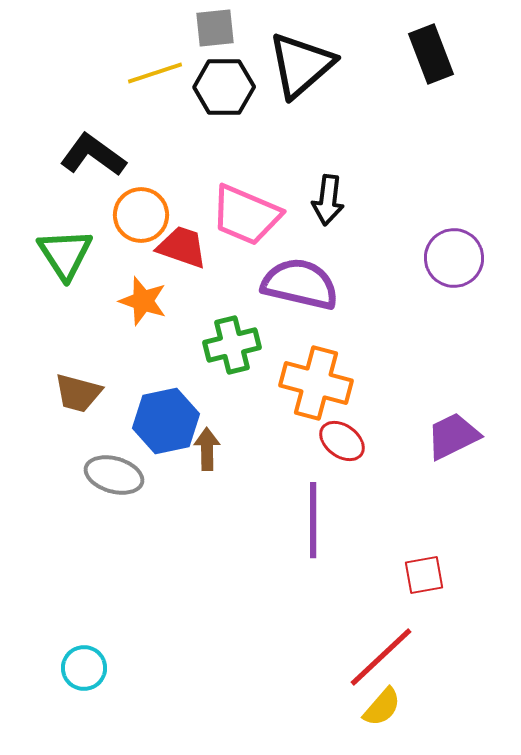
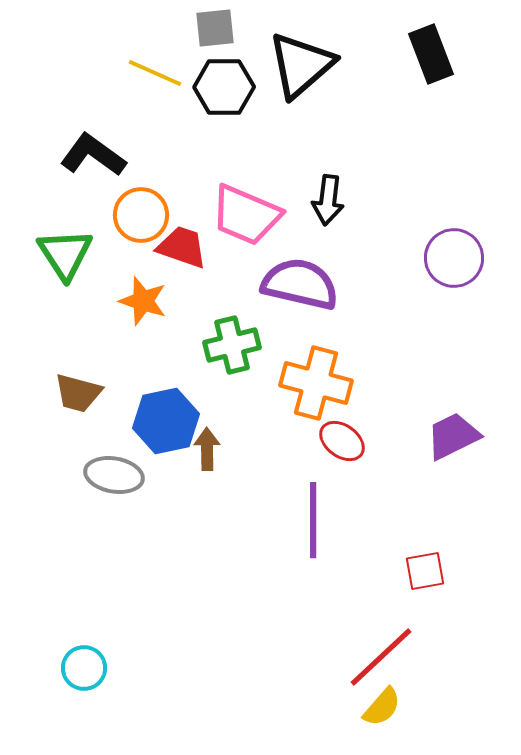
yellow line: rotated 42 degrees clockwise
gray ellipse: rotated 6 degrees counterclockwise
red square: moved 1 px right, 4 px up
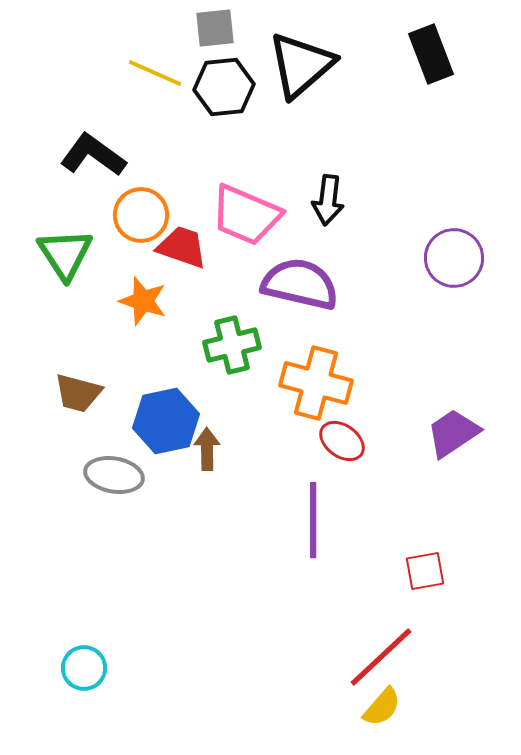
black hexagon: rotated 6 degrees counterclockwise
purple trapezoid: moved 3 px up; rotated 8 degrees counterclockwise
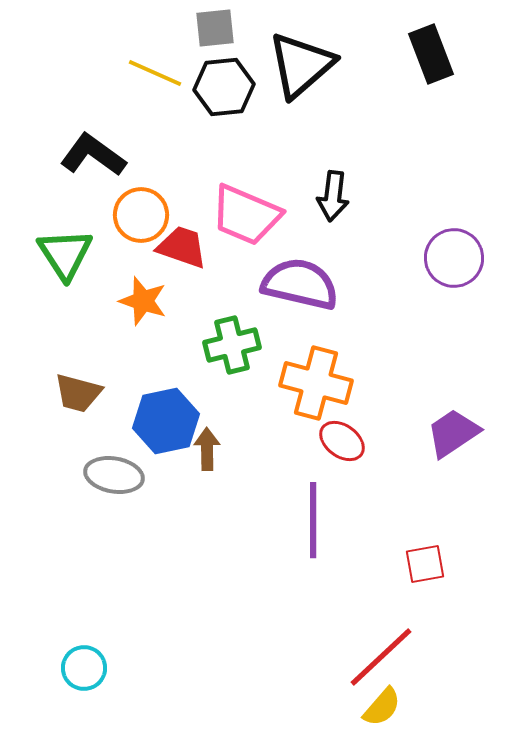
black arrow: moved 5 px right, 4 px up
red square: moved 7 px up
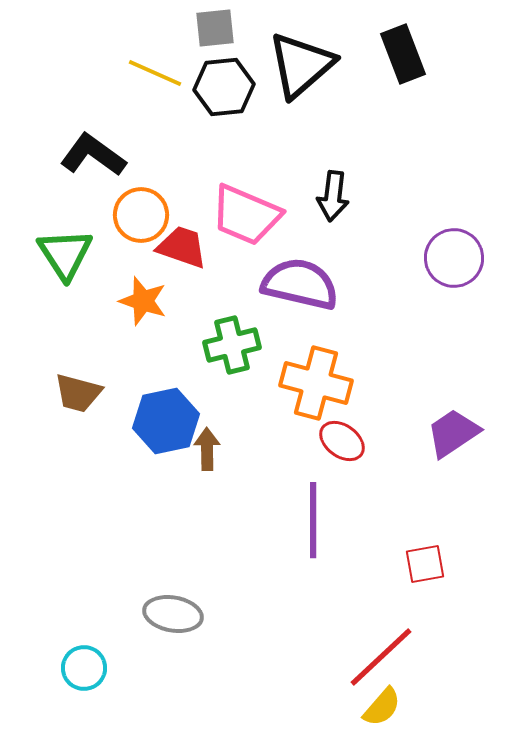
black rectangle: moved 28 px left
gray ellipse: moved 59 px right, 139 px down
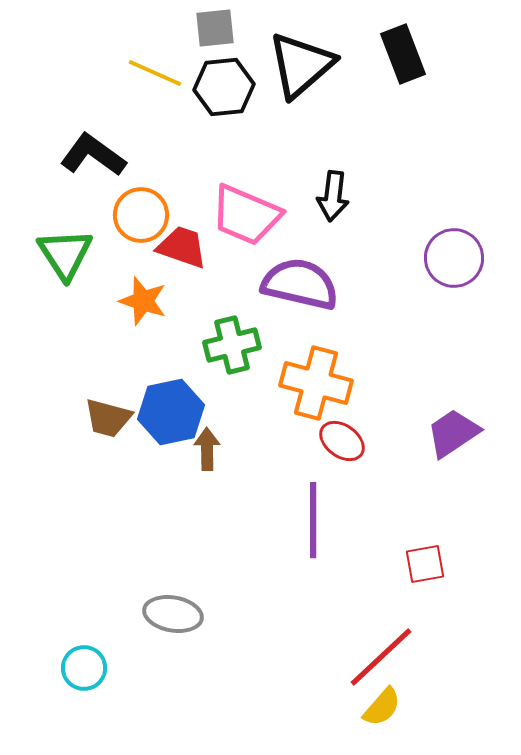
brown trapezoid: moved 30 px right, 25 px down
blue hexagon: moved 5 px right, 9 px up
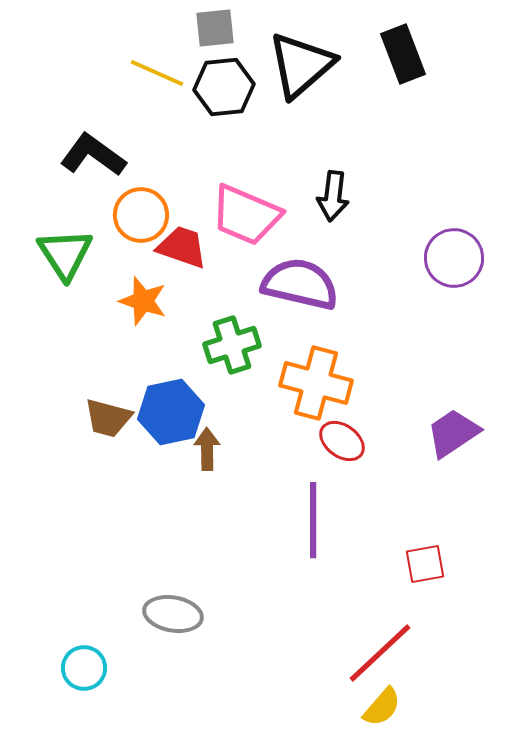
yellow line: moved 2 px right
green cross: rotated 4 degrees counterclockwise
red line: moved 1 px left, 4 px up
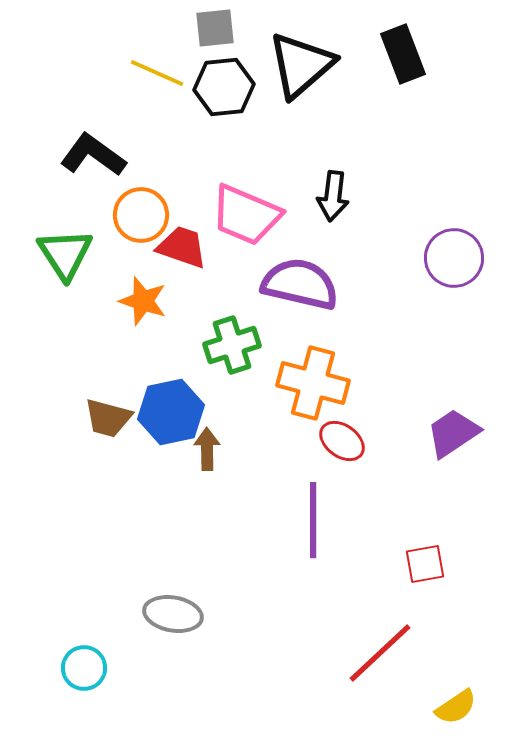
orange cross: moved 3 px left
yellow semicircle: moved 74 px right; rotated 15 degrees clockwise
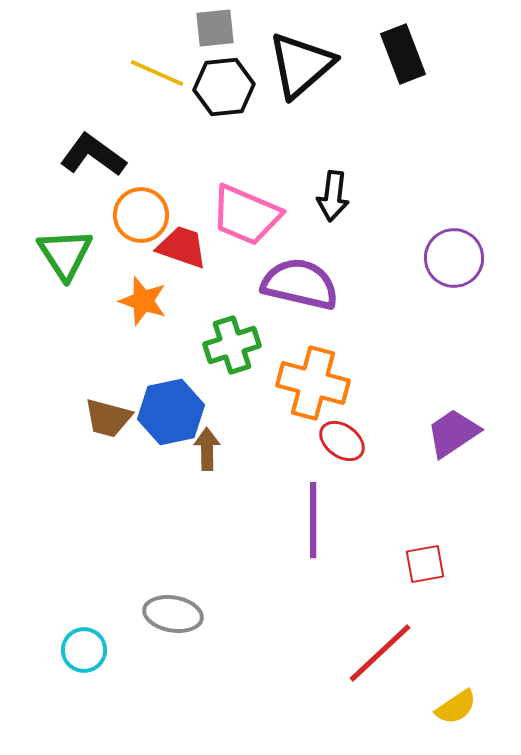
cyan circle: moved 18 px up
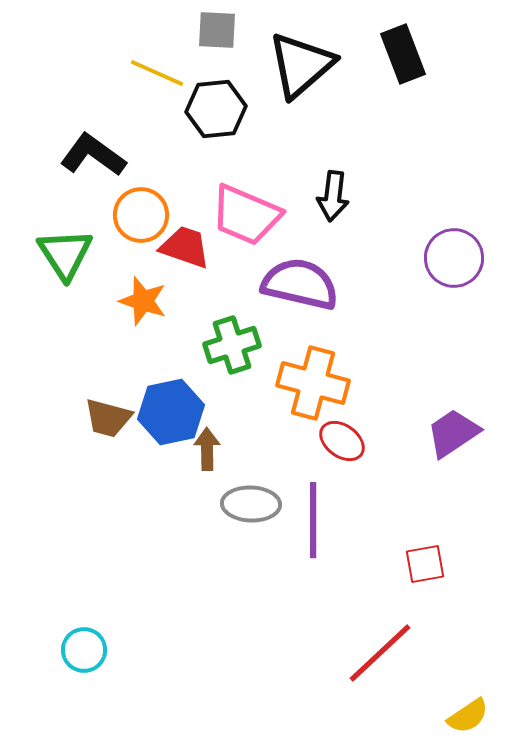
gray square: moved 2 px right, 2 px down; rotated 9 degrees clockwise
black hexagon: moved 8 px left, 22 px down
red trapezoid: moved 3 px right
gray ellipse: moved 78 px right, 110 px up; rotated 8 degrees counterclockwise
yellow semicircle: moved 12 px right, 9 px down
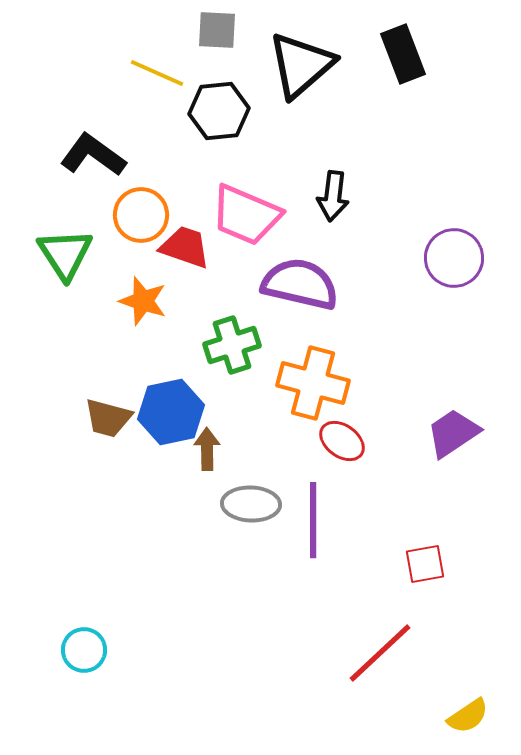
black hexagon: moved 3 px right, 2 px down
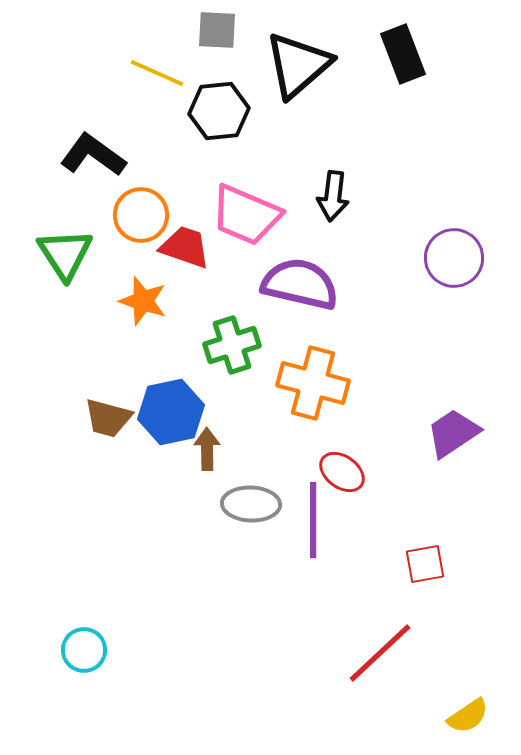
black triangle: moved 3 px left
red ellipse: moved 31 px down
